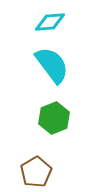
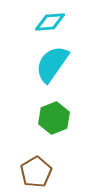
cyan semicircle: moved 1 px up; rotated 108 degrees counterclockwise
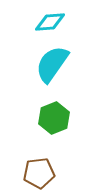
brown pentagon: moved 3 px right, 1 px down; rotated 24 degrees clockwise
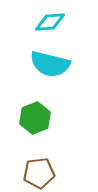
cyan semicircle: moved 2 px left; rotated 111 degrees counterclockwise
green hexagon: moved 19 px left
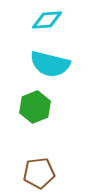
cyan diamond: moved 3 px left, 2 px up
green hexagon: moved 11 px up
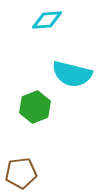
cyan semicircle: moved 22 px right, 10 px down
brown pentagon: moved 18 px left
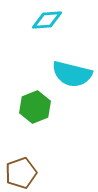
brown pentagon: rotated 12 degrees counterclockwise
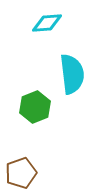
cyan diamond: moved 3 px down
cyan semicircle: rotated 111 degrees counterclockwise
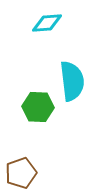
cyan semicircle: moved 7 px down
green hexagon: moved 3 px right; rotated 24 degrees clockwise
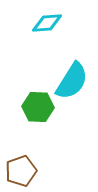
cyan semicircle: rotated 39 degrees clockwise
brown pentagon: moved 2 px up
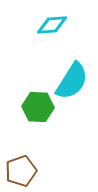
cyan diamond: moved 5 px right, 2 px down
